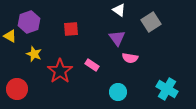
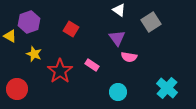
red square: rotated 35 degrees clockwise
pink semicircle: moved 1 px left, 1 px up
cyan cross: moved 1 px up; rotated 10 degrees clockwise
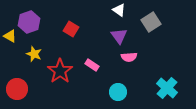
purple triangle: moved 2 px right, 2 px up
pink semicircle: rotated 14 degrees counterclockwise
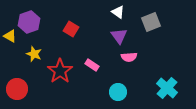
white triangle: moved 1 px left, 2 px down
gray square: rotated 12 degrees clockwise
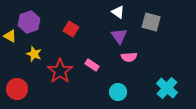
gray square: rotated 36 degrees clockwise
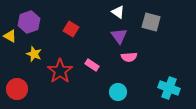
cyan cross: moved 2 px right; rotated 20 degrees counterclockwise
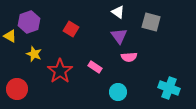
pink rectangle: moved 3 px right, 2 px down
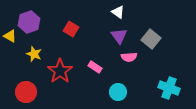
gray square: moved 17 px down; rotated 24 degrees clockwise
red circle: moved 9 px right, 3 px down
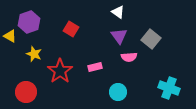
pink rectangle: rotated 48 degrees counterclockwise
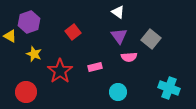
red square: moved 2 px right, 3 px down; rotated 21 degrees clockwise
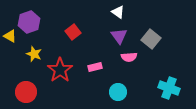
red star: moved 1 px up
